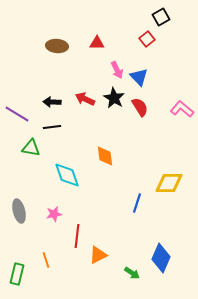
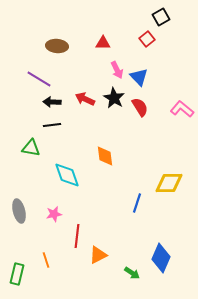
red triangle: moved 6 px right
purple line: moved 22 px right, 35 px up
black line: moved 2 px up
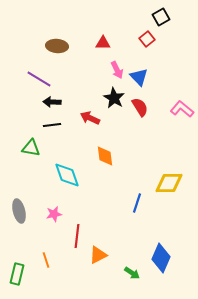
red arrow: moved 5 px right, 19 px down
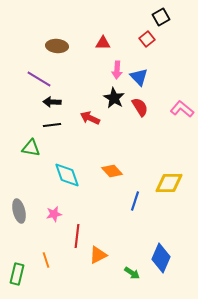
pink arrow: rotated 30 degrees clockwise
orange diamond: moved 7 px right, 15 px down; rotated 35 degrees counterclockwise
blue line: moved 2 px left, 2 px up
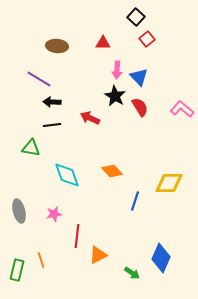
black square: moved 25 px left; rotated 18 degrees counterclockwise
black star: moved 1 px right, 2 px up
orange line: moved 5 px left
green rectangle: moved 4 px up
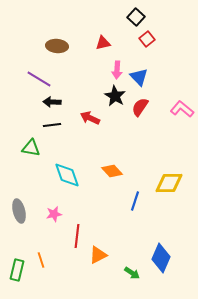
red triangle: rotated 14 degrees counterclockwise
red semicircle: rotated 114 degrees counterclockwise
